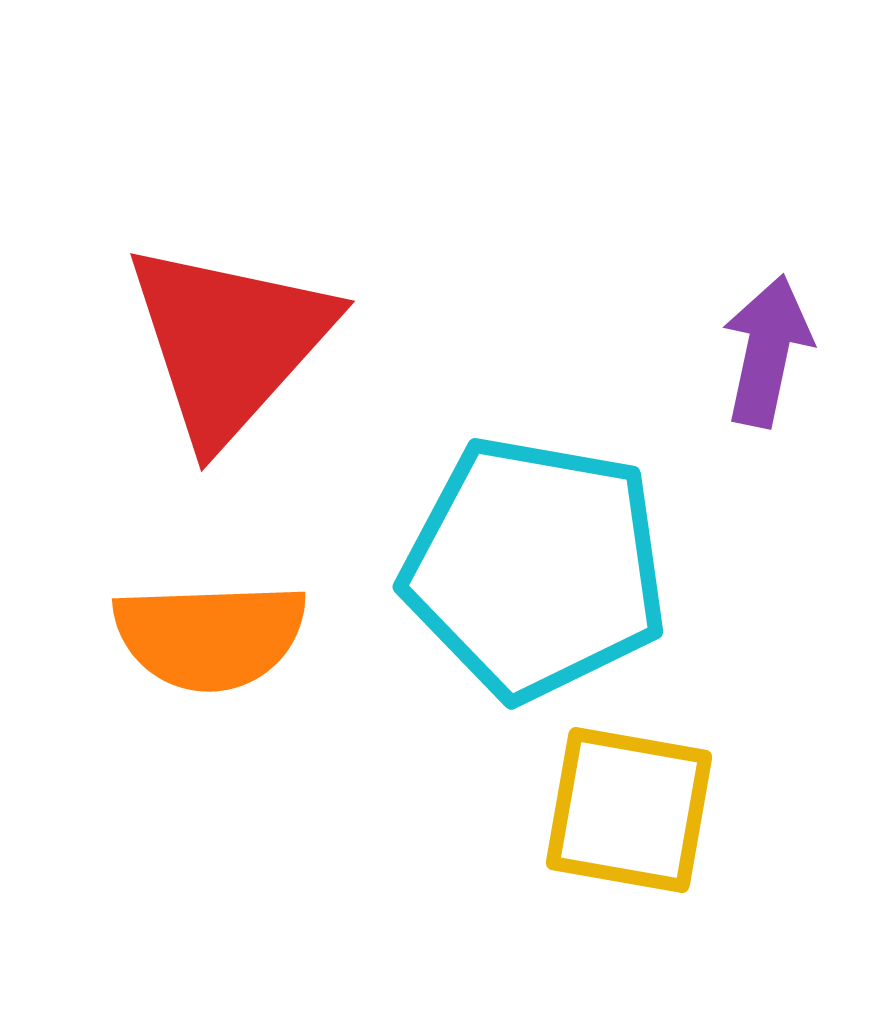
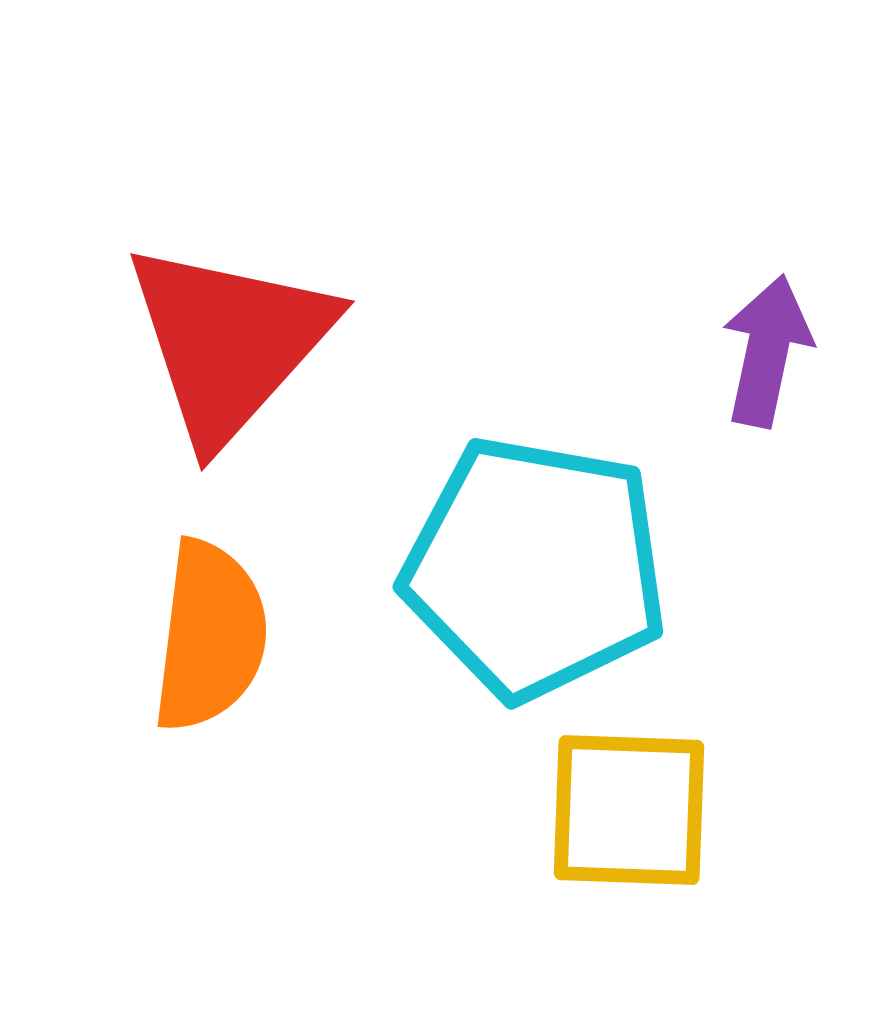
orange semicircle: rotated 81 degrees counterclockwise
yellow square: rotated 8 degrees counterclockwise
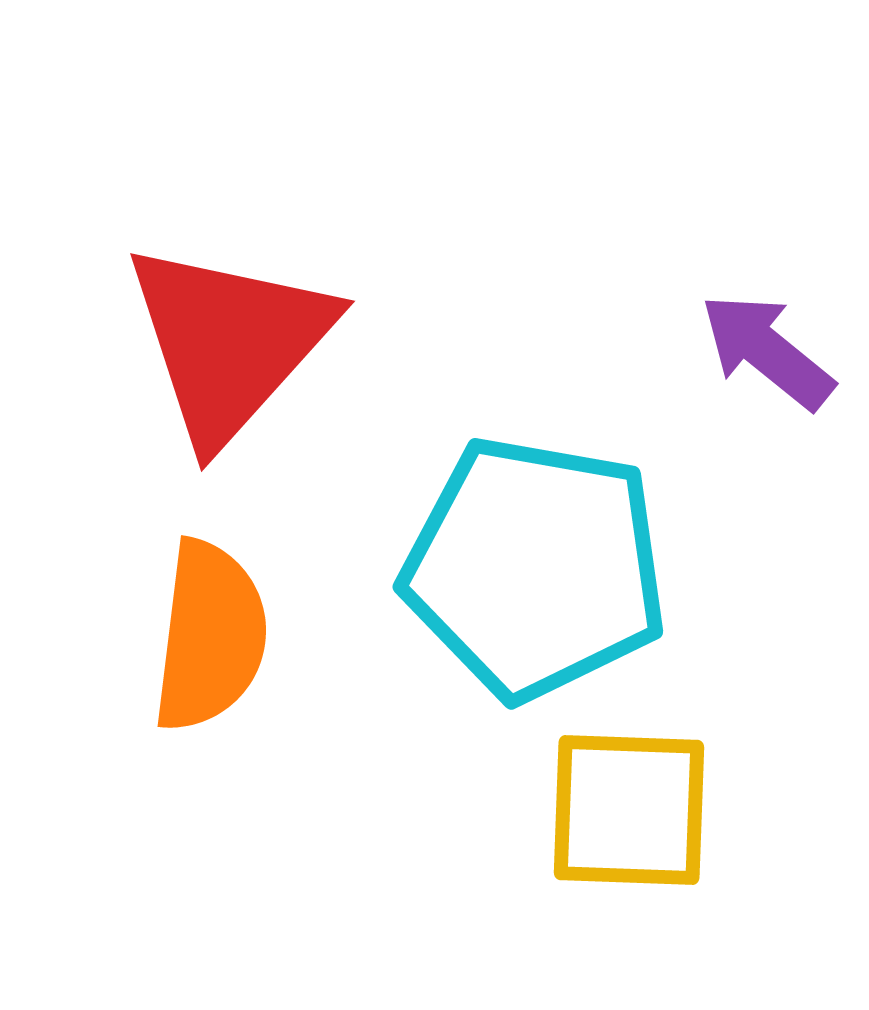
purple arrow: rotated 63 degrees counterclockwise
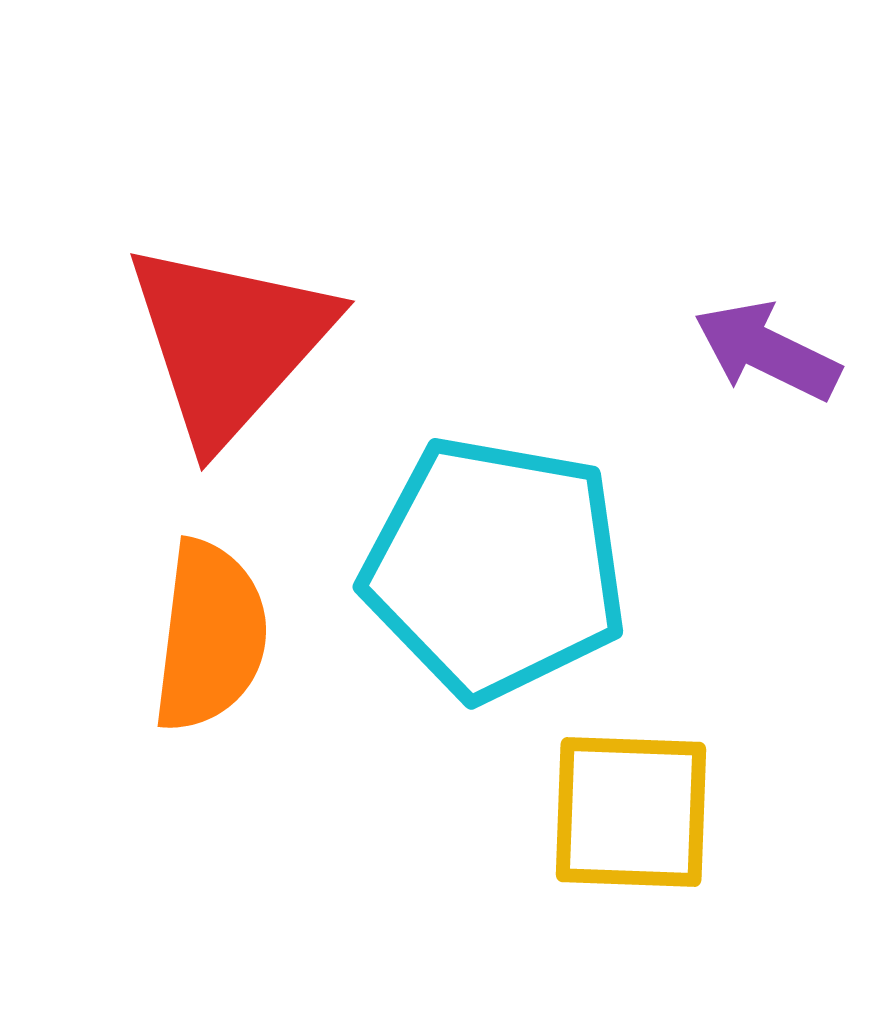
purple arrow: rotated 13 degrees counterclockwise
cyan pentagon: moved 40 px left
yellow square: moved 2 px right, 2 px down
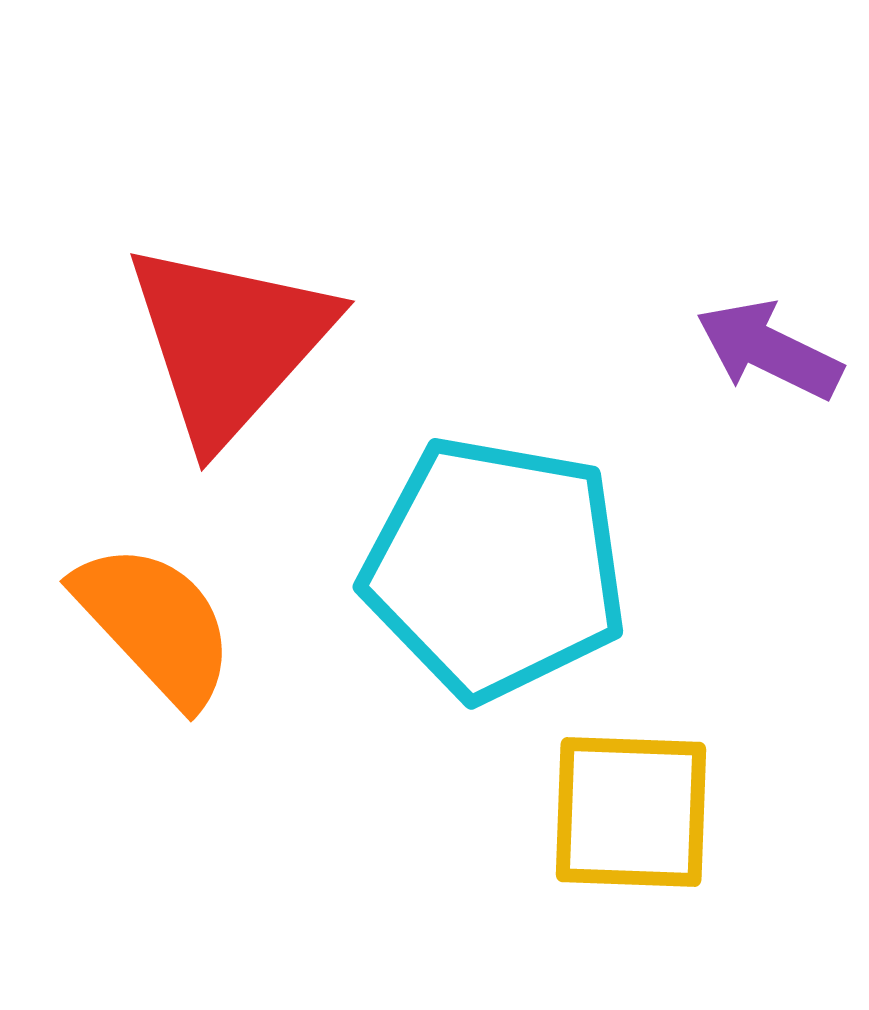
purple arrow: moved 2 px right, 1 px up
orange semicircle: moved 55 px left, 12 px up; rotated 50 degrees counterclockwise
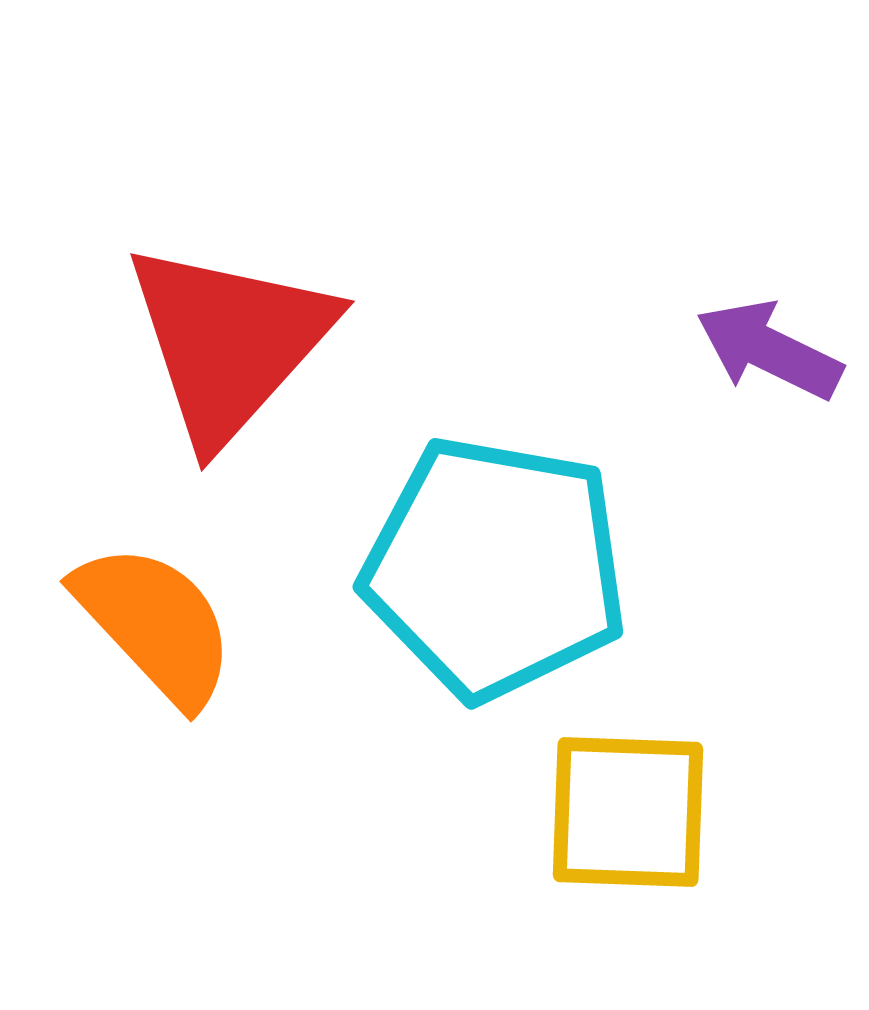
yellow square: moved 3 px left
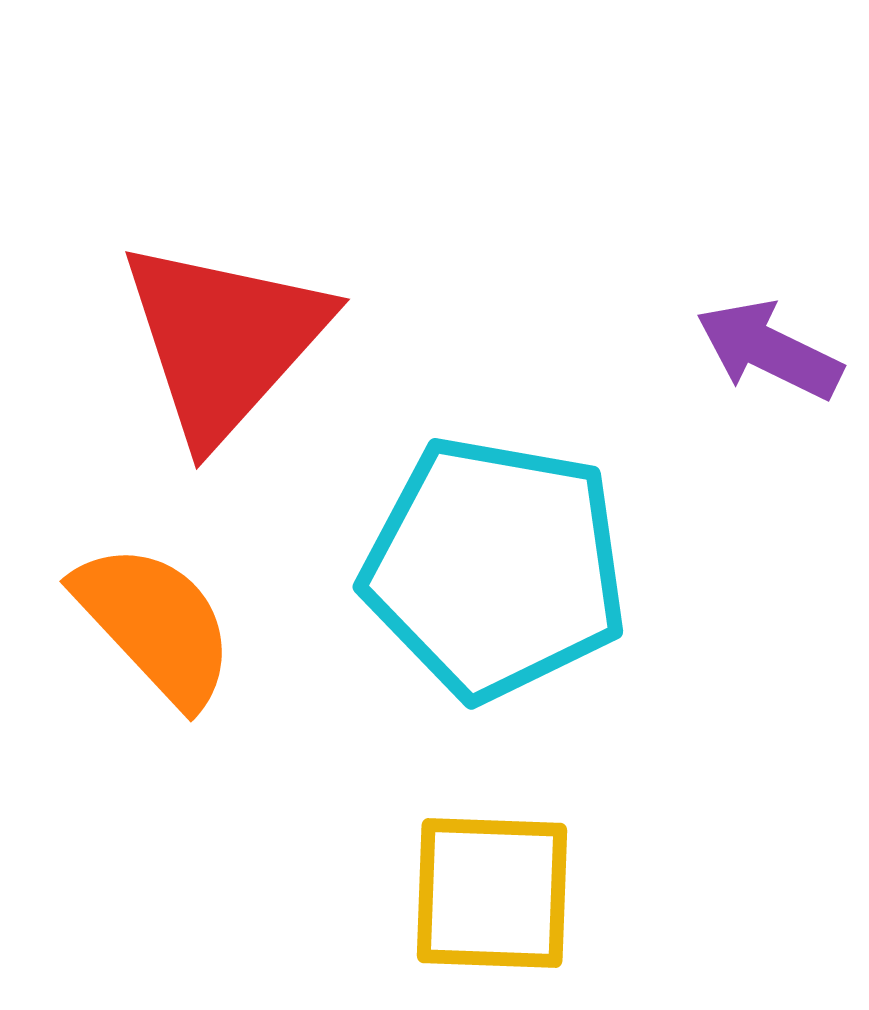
red triangle: moved 5 px left, 2 px up
yellow square: moved 136 px left, 81 px down
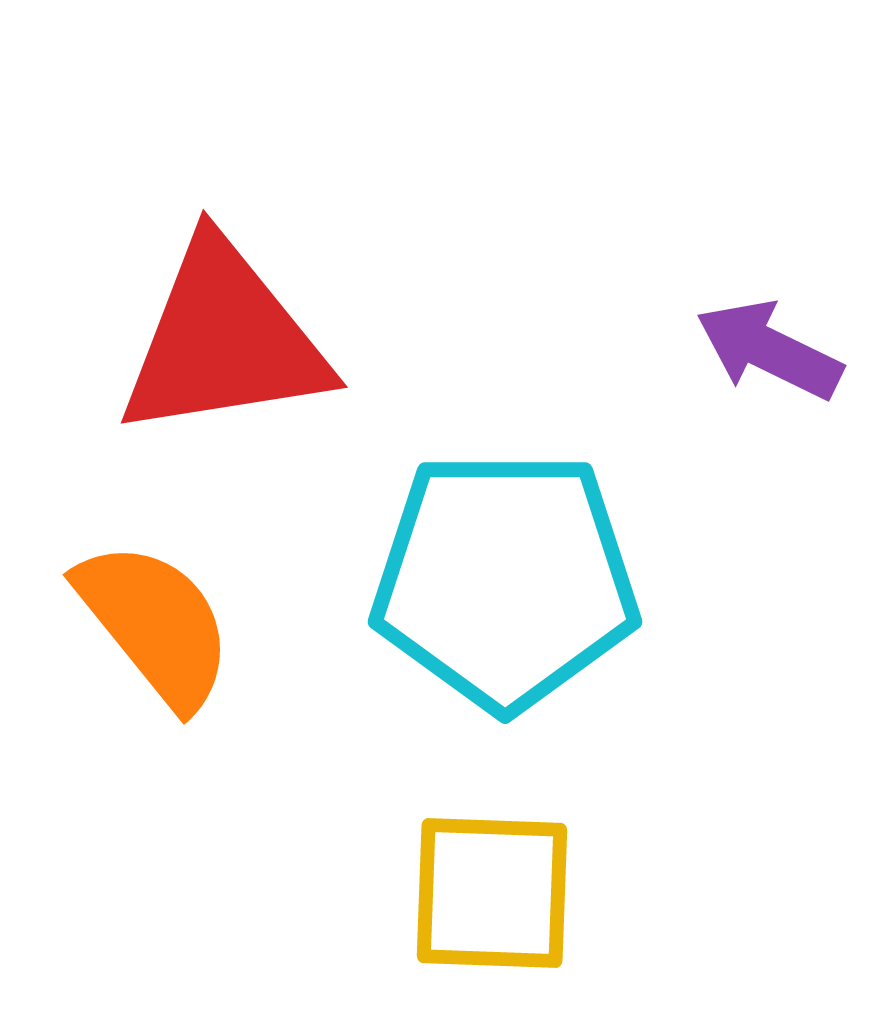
red triangle: rotated 39 degrees clockwise
cyan pentagon: moved 10 px right, 12 px down; rotated 10 degrees counterclockwise
orange semicircle: rotated 4 degrees clockwise
